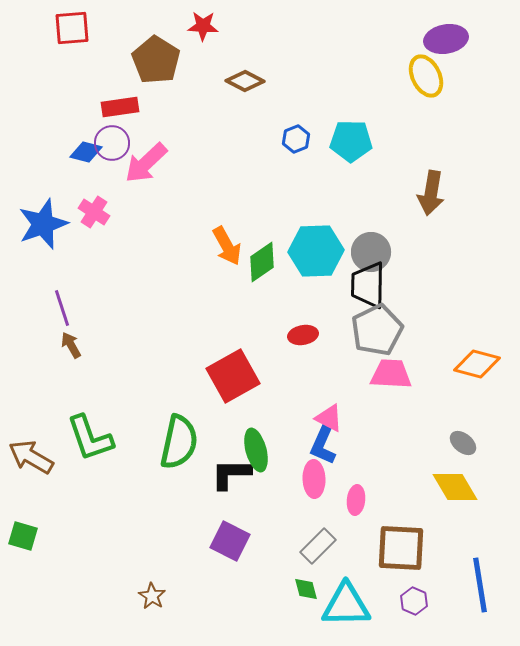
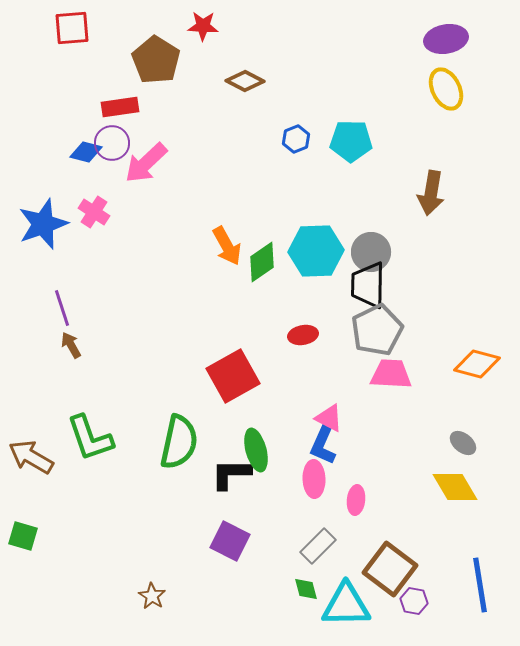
yellow ellipse at (426, 76): moved 20 px right, 13 px down
brown square at (401, 548): moved 11 px left, 21 px down; rotated 34 degrees clockwise
purple hexagon at (414, 601): rotated 12 degrees counterclockwise
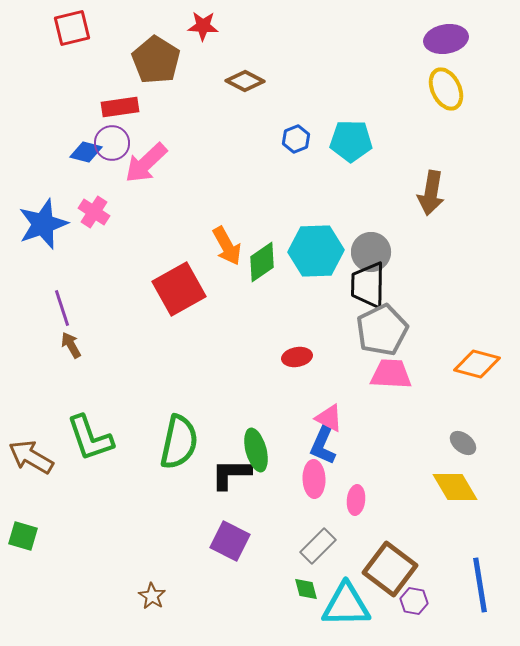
red square at (72, 28): rotated 9 degrees counterclockwise
gray pentagon at (377, 330): moved 5 px right
red ellipse at (303, 335): moved 6 px left, 22 px down
red square at (233, 376): moved 54 px left, 87 px up
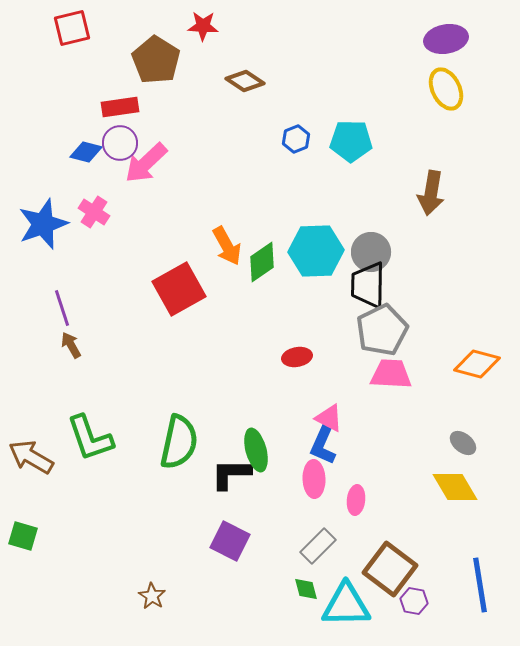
brown diamond at (245, 81): rotated 6 degrees clockwise
purple circle at (112, 143): moved 8 px right
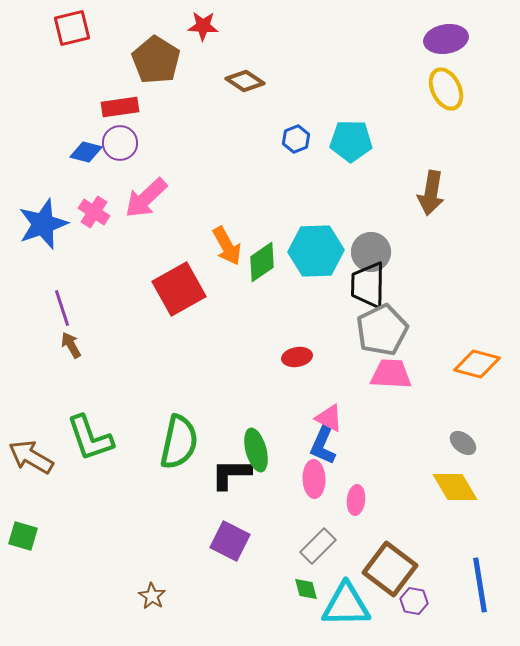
pink arrow at (146, 163): moved 35 px down
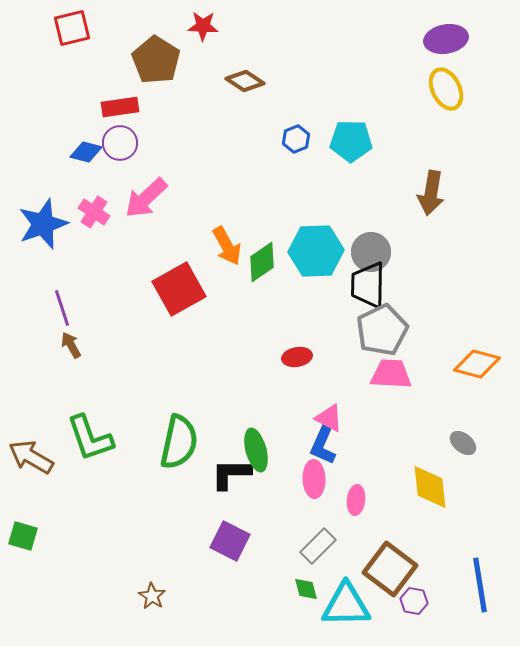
yellow diamond at (455, 487): moved 25 px left; rotated 24 degrees clockwise
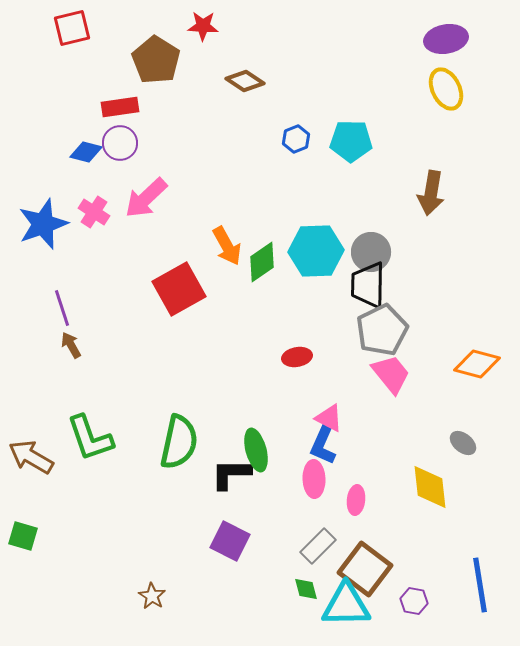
pink trapezoid at (391, 374): rotated 48 degrees clockwise
brown square at (390, 569): moved 25 px left
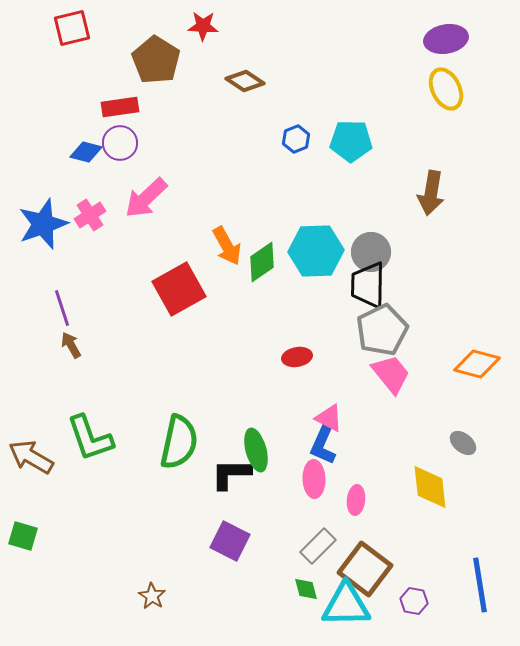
pink cross at (94, 212): moved 4 px left, 3 px down; rotated 24 degrees clockwise
